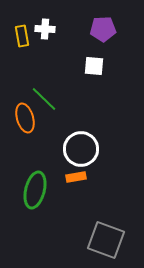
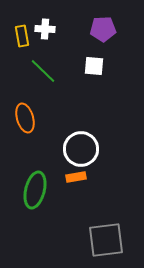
green line: moved 1 px left, 28 px up
gray square: rotated 27 degrees counterclockwise
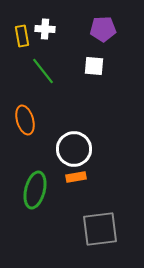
green line: rotated 8 degrees clockwise
orange ellipse: moved 2 px down
white circle: moved 7 px left
gray square: moved 6 px left, 11 px up
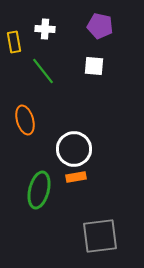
purple pentagon: moved 3 px left, 3 px up; rotated 15 degrees clockwise
yellow rectangle: moved 8 px left, 6 px down
green ellipse: moved 4 px right
gray square: moved 7 px down
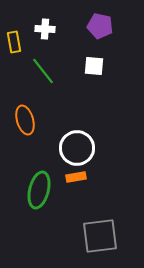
white circle: moved 3 px right, 1 px up
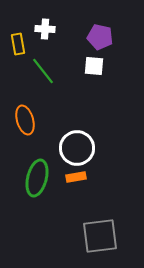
purple pentagon: moved 11 px down
yellow rectangle: moved 4 px right, 2 px down
green ellipse: moved 2 px left, 12 px up
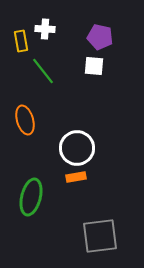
yellow rectangle: moved 3 px right, 3 px up
green ellipse: moved 6 px left, 19 px down
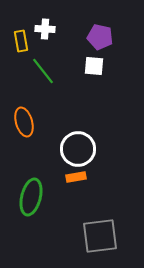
orange ellipse: moved 1 px left, 2 px down
white circle: moved 1 px right, 1 px down
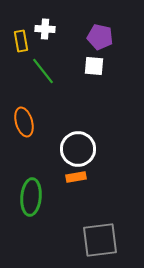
green ellipse: rotated 9 degrees counterclockwise
gray square: moved 4 px down
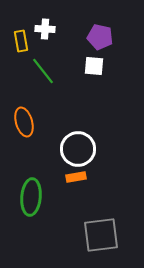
gray square: moved 1 px right, 5 px up
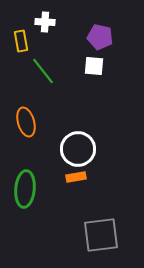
white cross: moved 7 px up
orange ellipse: moved 2 px right
green ellipse: moved 6 px left, 8 px up
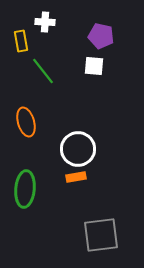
purple pentagon: moved 1 px right, 1 px up
